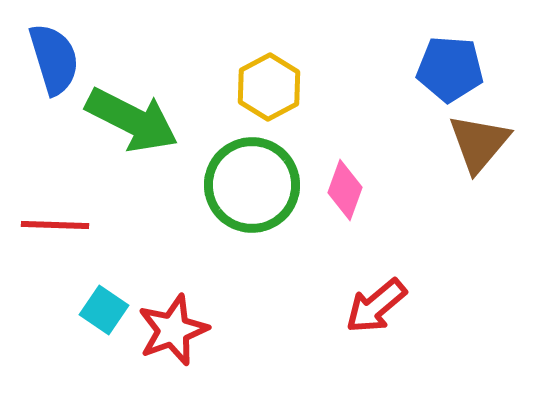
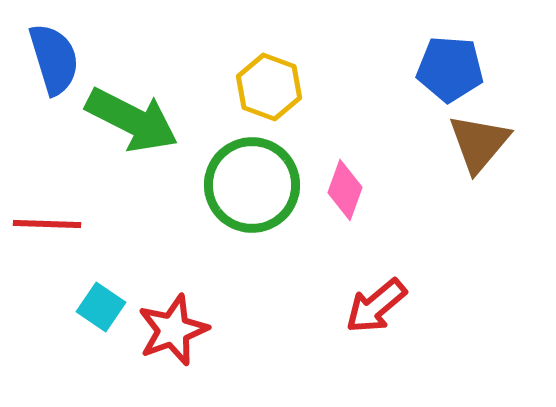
yellow hexagon: rotated 12 degrees counterclockwise
red line: moved 8 px left, 1 px up
cyan square: moved 3 px left, 3 px up
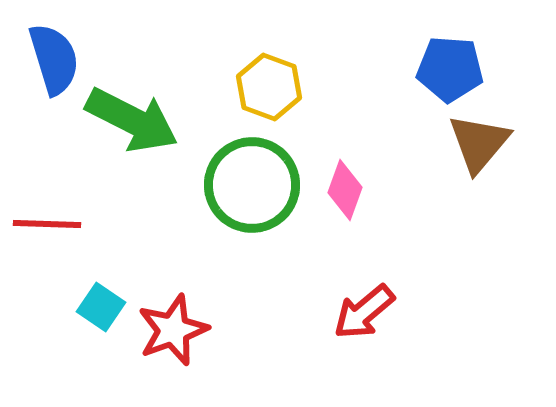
red arrow: moved 12 px left, 6 px down
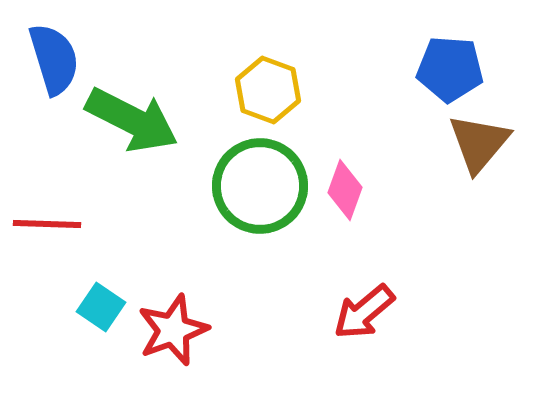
yellow hexagon: moved 1 px left, 3 px down
green circle: moved 8 px right, 1 px down
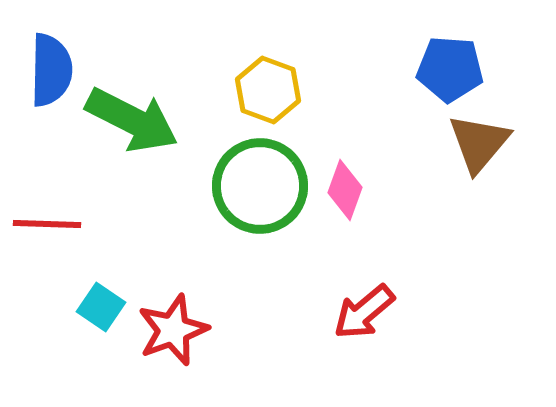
blue semicircle: moved 3 px left, 11 px down; rotated 18 degrees clockwise
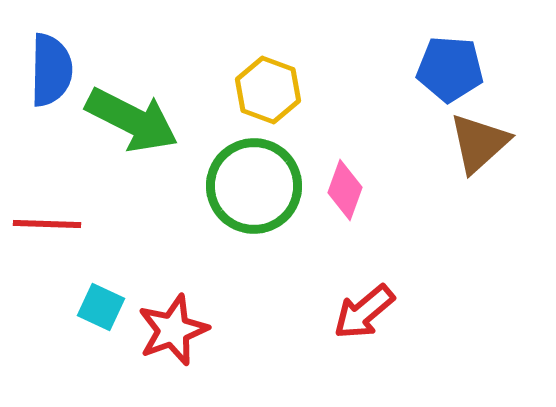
brown triangle: rotated 8 degrees clockwise
green circle: moved 6 px left
cyan square: rotated 9 degrees counterclockwise
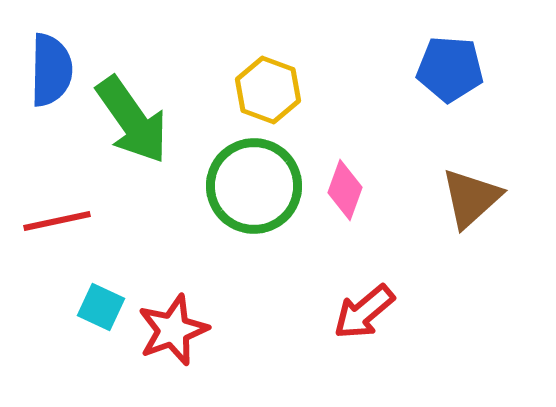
green arrow: rotated 28 degrees clockwise
brown triangle: moved 8 px left, 55 px down
red line: moved 10 px right, 3 px up; rotated 14 degrees counterclockwise
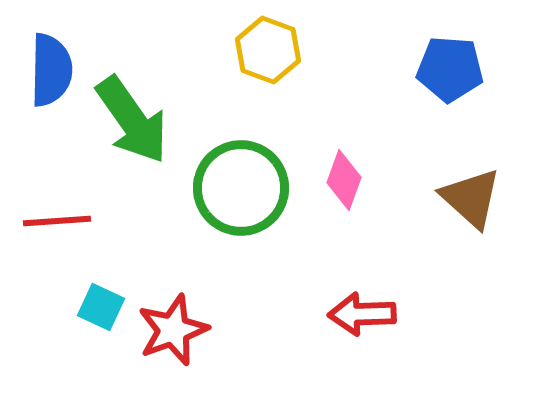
yellow hexagon: moved 40 px up
green circle: moved 13 px left, 2 px down
pink diamond: moved 1 px left, 10 px up
brown triangle: rotated 36 degrees counterclockwise
red line: rotated 8 degrees clockwise
red arrow: moved 2 px left, 2 px down; rotated 38 degrees clockwise
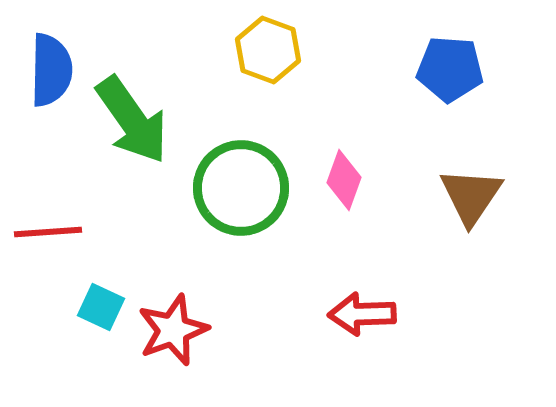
brown triangle: moved 2 px up; rotated 22 degrees clockwise
red line: moved 9 px left, 11 px down
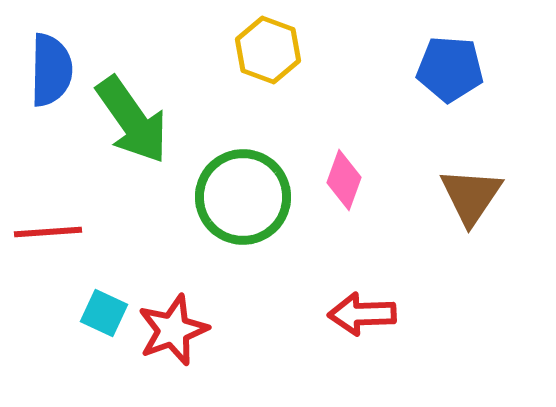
green circle: moved 2 px right, 9 px down
cyan square: moved 3 px right, 6 px down
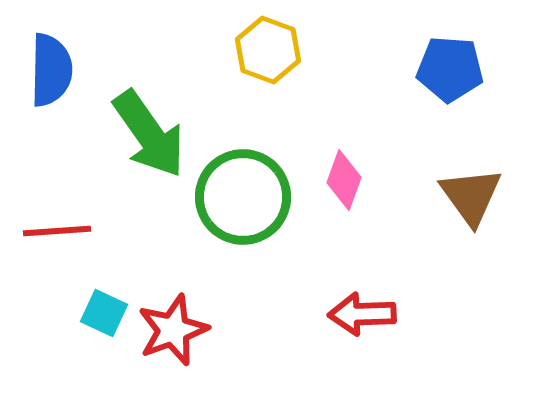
green arrow: moved 17 px right, 14 px down
brown triangle: rotated 10 degrees counterclockwise
red line: moved 9 px right, 1 px up
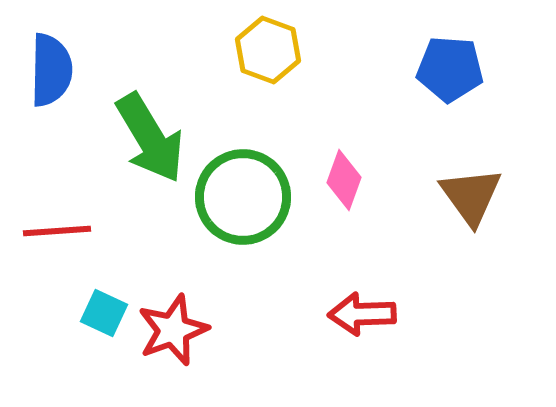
green arrow: moved 1 px right, 4 px down; rotated 4 degrees clockwise
